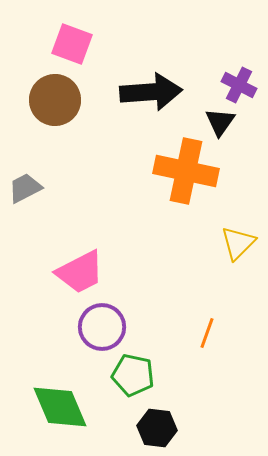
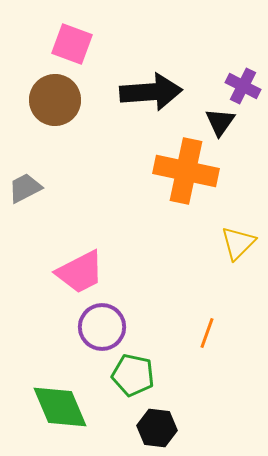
purple cross: moved 4 px right, 1 px down
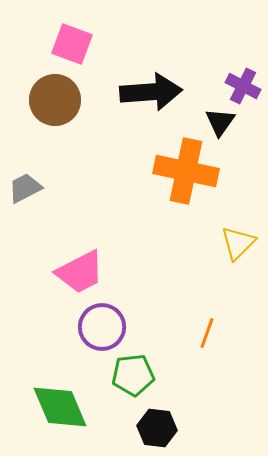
green pentagon: rotated 18 degrees counterclockwise
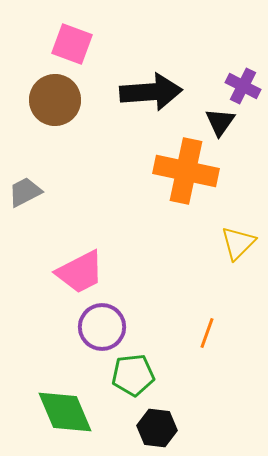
gray trapezoid: moved 4 px down
green diamond: moved 5 px right, 5 px down
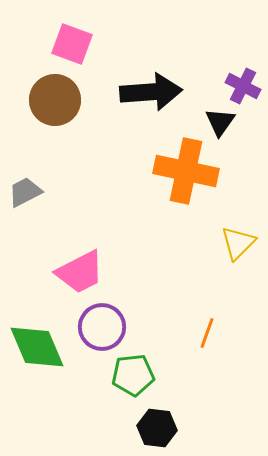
green diamond: moved 28 px left, 65 px up
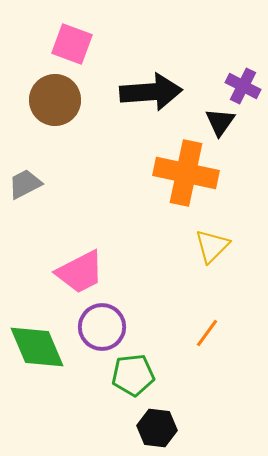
orange cross: moved 2 px down
gray trapezoid: moved 8 px up
yellow triangle: moved 26 px left, 3 px down
orange line: rotated 16 degrees clockwise
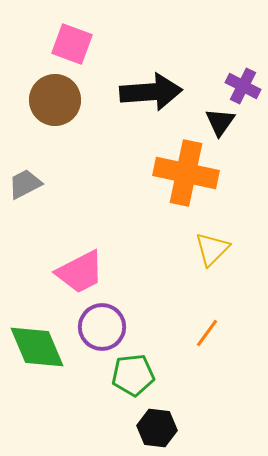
yellow triangle: moved 3 px down
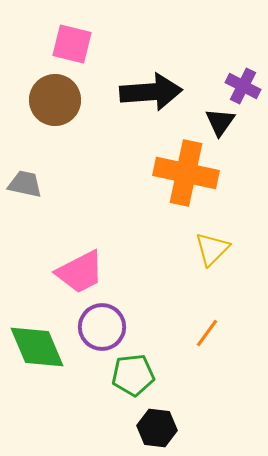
pink square: rotated 6 degrees counterclockwise
gray trapezoid: rotated 39 degrees clockwise
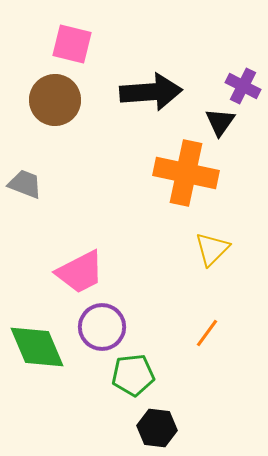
gray trapezoid: rotated 9 degrees clockwise
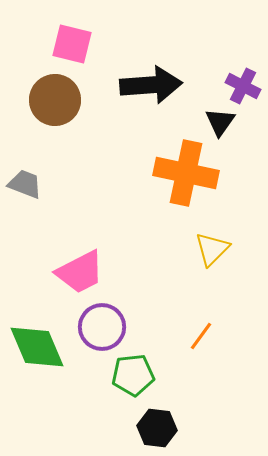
black arrow: moved 7 px up
orange line: moved 6 px left, 3 px down
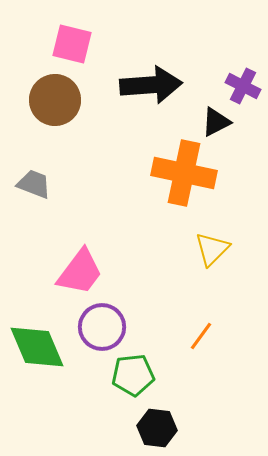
black triangle: moved 4 px left; rotated 28 degrees clockwise
orange cross: moved 2 px left
gray trapezoid: moved 9 px right
pink trapezoid: rotated 26 degrees counterclockwise
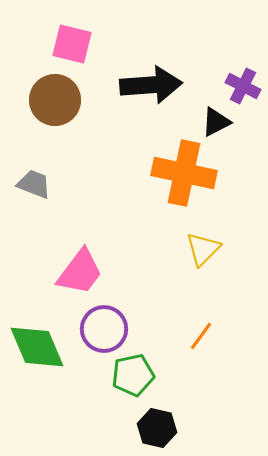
yellow triangle: moved 9 px left
purple circle: moved 2 px right, 2 px down
green pentagon: rotated 6 degrees counterclockwise
black hexagon: rotated 6 degrees clockwise
